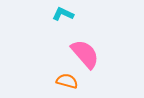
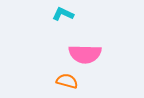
pink semicircle: rotated 132 degrees clockwise
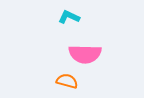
cyan L-shape: moved 6 px right, 3 px down
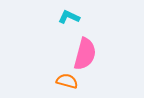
pink semicircle: rotated 76 degrees counterclockwise
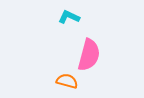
pink semicircle: moved 4 px right, 1 px down
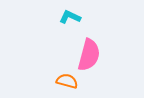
cyan L-shape: moved 1 px right
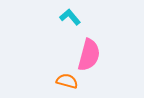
cyan L-shape: rotated 25 degrees clockwise
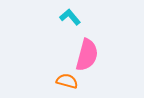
pink semicircle: moved 2 px left
